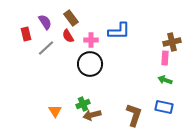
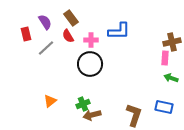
green arrow: moved 6 px right, 2 px up
orange triangle: moved 5 px left, 10 px up; rotated 24 degrees clockwise
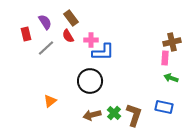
blue L-shape: moved 16 px left, 21 px down
black circle: moved 17 px down
green cross: moved 31 px right, 9 px down; rotated 24 degrees counterclockwise
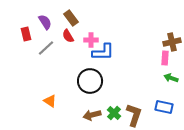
orange triangle: rotated 48 degrees counterclockwise
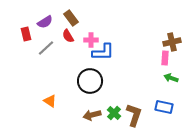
purple semicircle: rotated 91 degrees clockwise
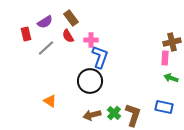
blue L-shape: moved 3 px left, 5 px down; rotated 70 degrees counterclockwise
brown L-shape: moved 1 px left
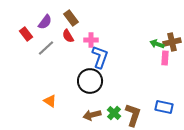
purple semicircle: rotated 21 degrees counterclockwise
red rectangle: rotated 24 degrees counterclockwise
green arrow: moved 14 px left, 34 px up
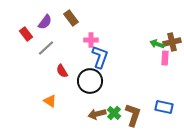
red semicircle: moved 6 px left, 35 px down
brown arrow: moved 5 px right, 1 px up
